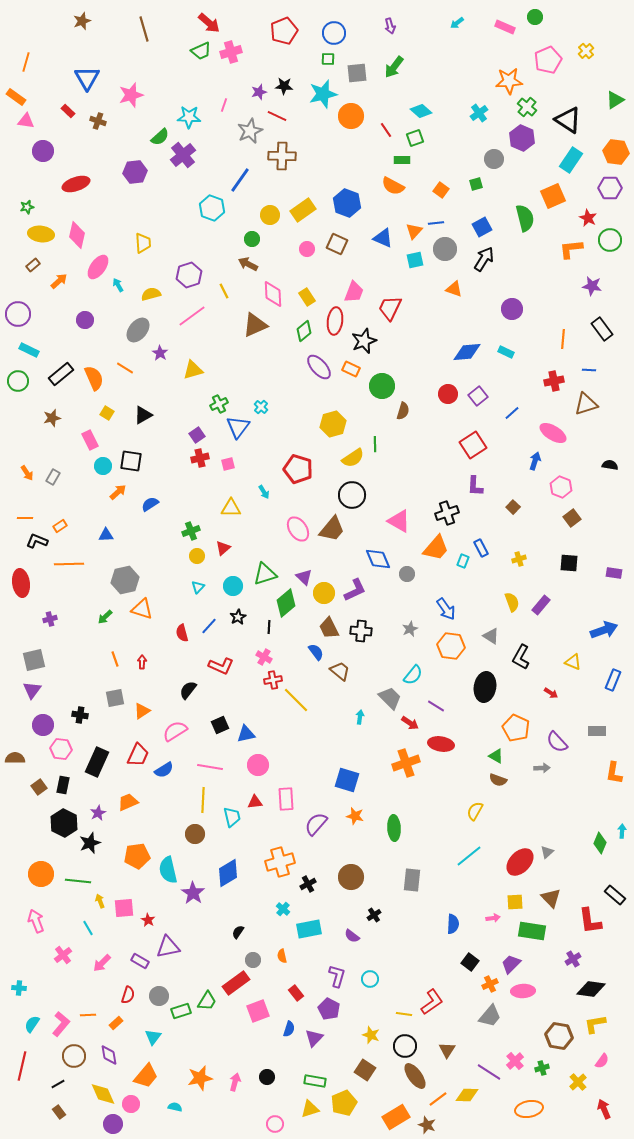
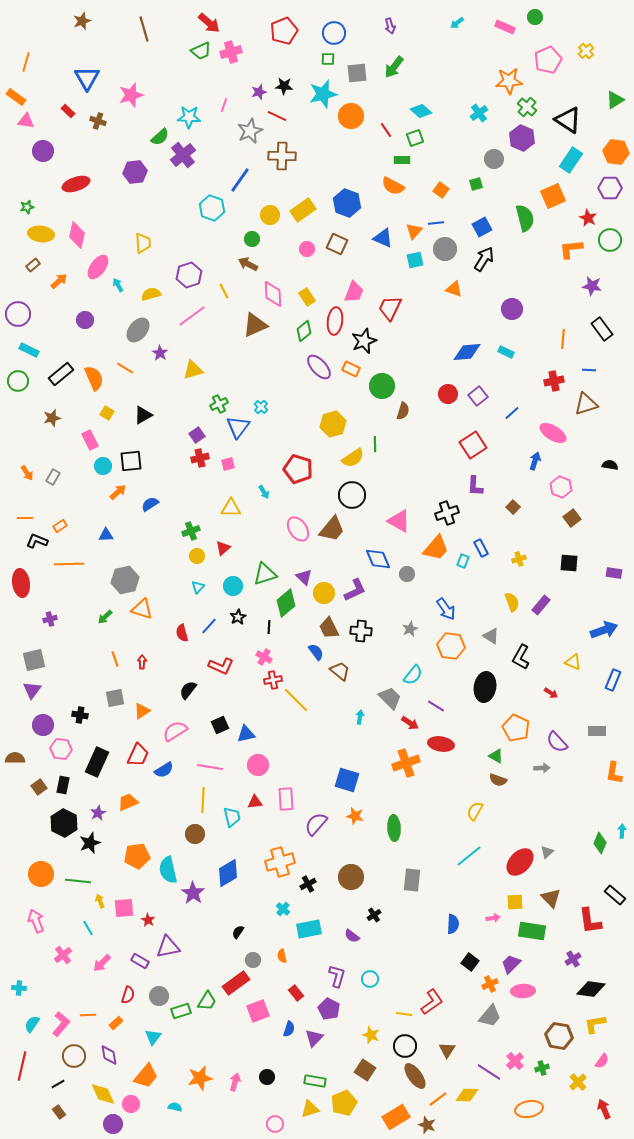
black square at (131, 461): rotated 15 degrees counterclockwise
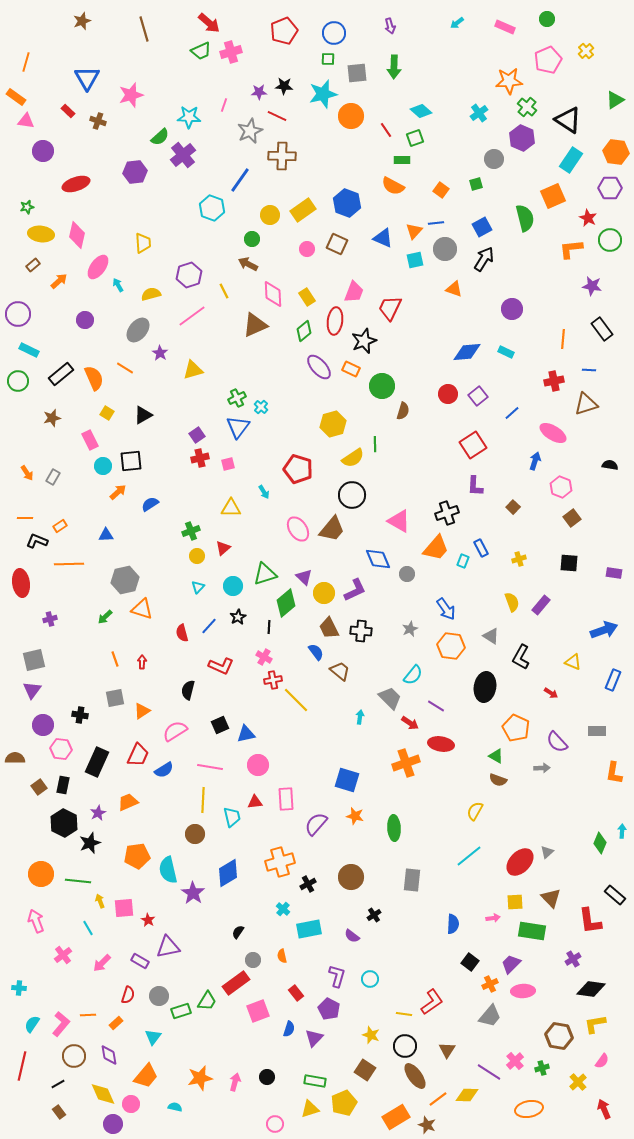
green circle at (535, 17): moved 12 px right, 2 px down
green arrow at (394, 67): rotated 35 degrees counterclockwise
purple star at (259, 92): rotated 14 degrees clockwise
green cross at (219, 404): moved 18 px right, 6 px up
black semicircle at (188, 690): rotated 24 degrees counterclockwise
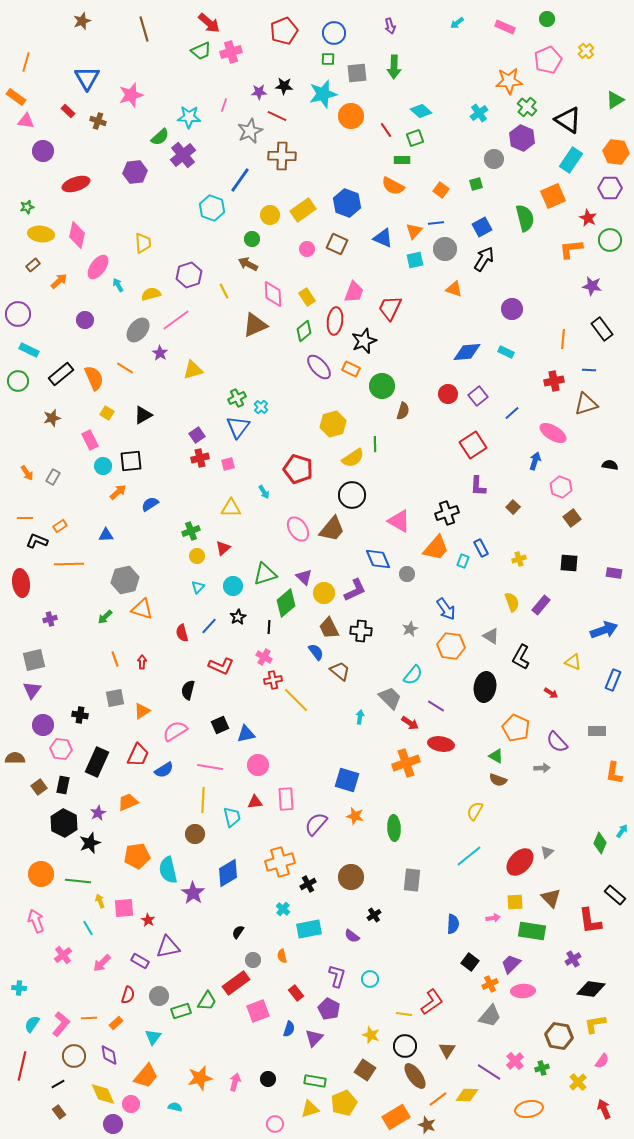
pink line at (192, 316): moved 16 px left, 4 px down
purple L-shape at (475, 486): moved 3 px right
cyan arrow at (622, 831): rotated 32 degrees clockwise
orange line at (88, 1015): moved 1 px right, 3 px down
black circle at (267, 1077): moved 1 px right, 2 px down
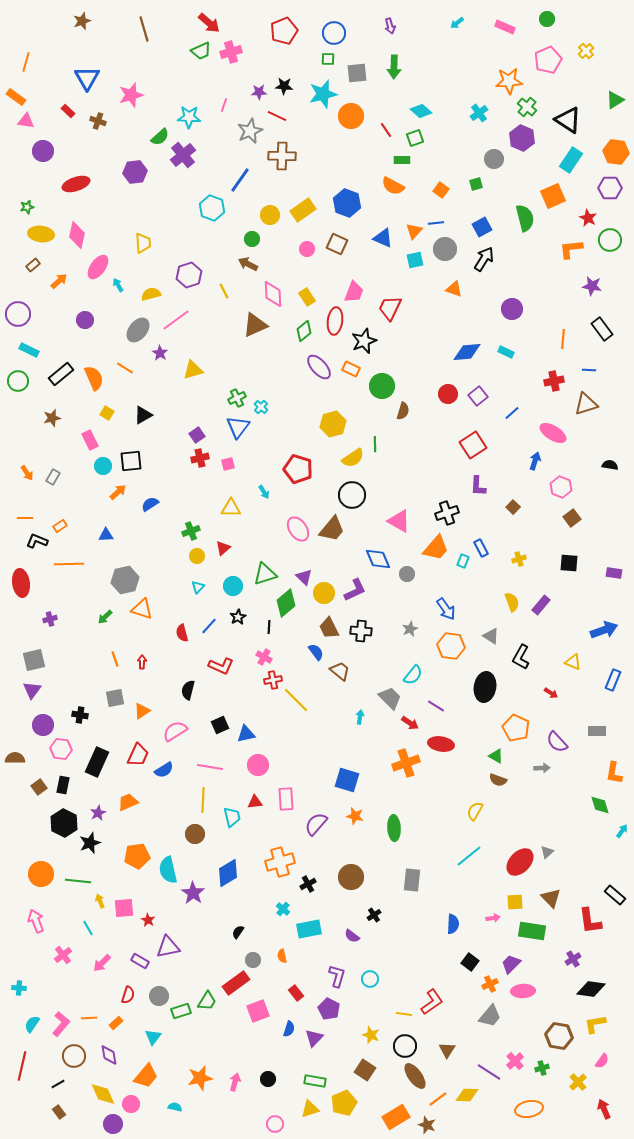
green diamond at (600, 843): moved 38 px up; rotated 40 degrees counterclockwise
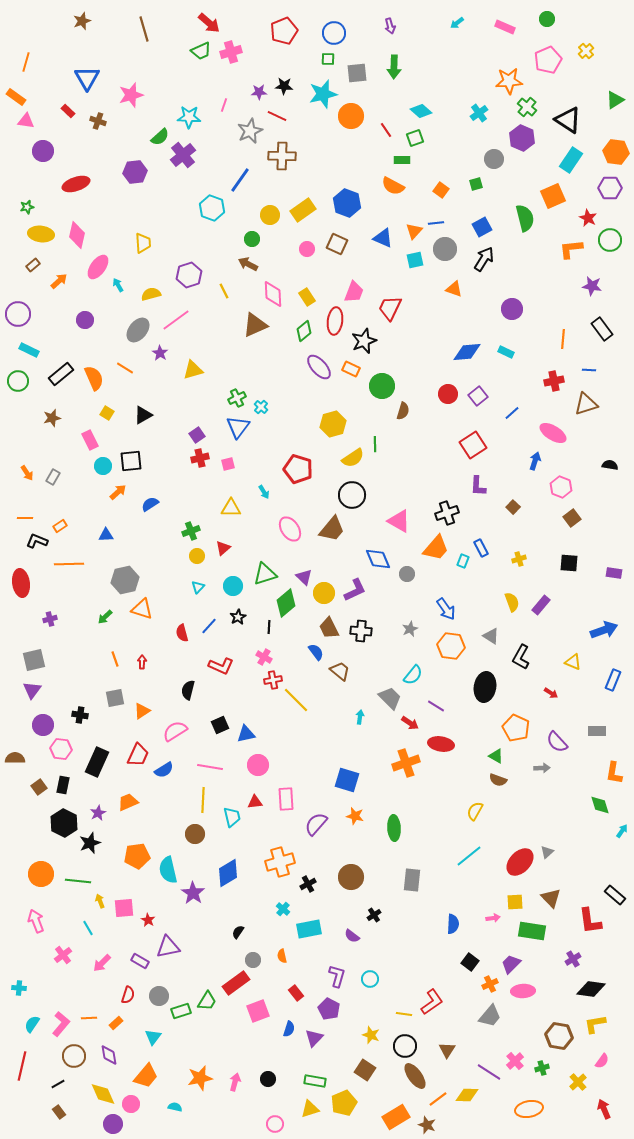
pink ellipse at (298, 529): moved 8 px left
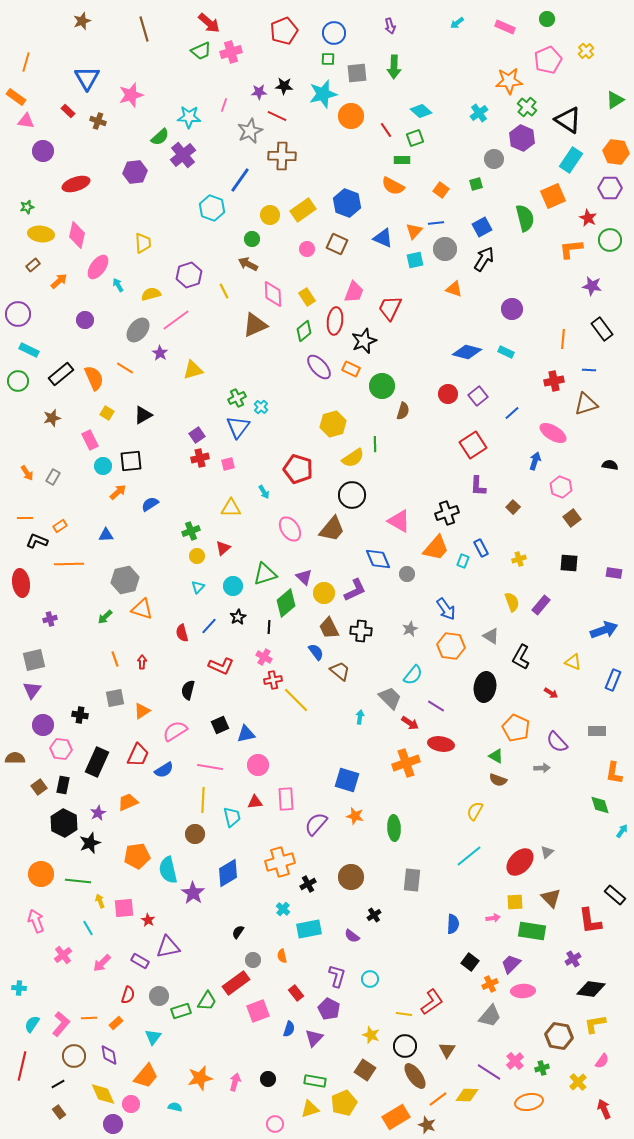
blue diamond at (467, 352): rotated 20 degrees clockwise
orange ellipse at (529, 1109): moved 7 px up
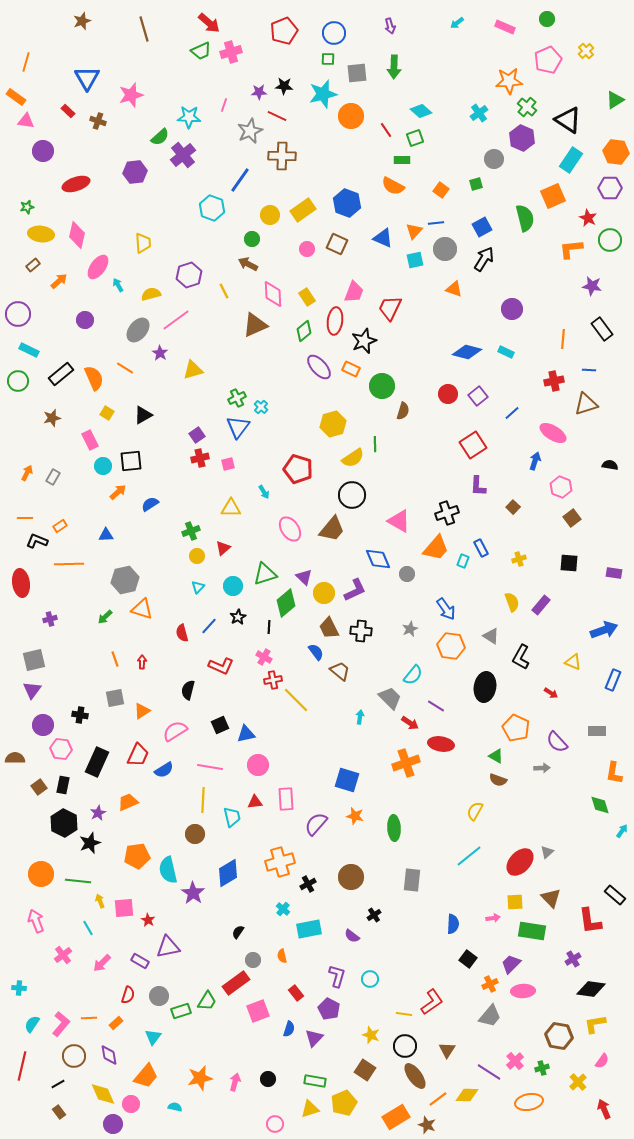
orange arrow at (27, 473): rotated 119 degrees counterclockwise
black square at (470, 962): moved 2 px left, 3 px up
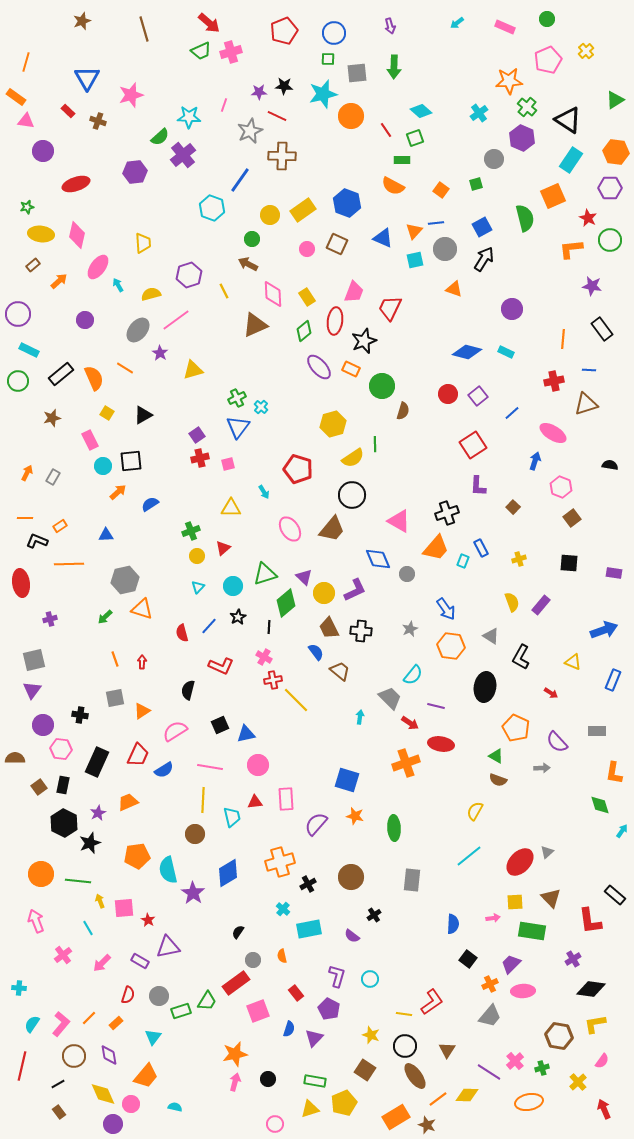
purple line at (436, 706): rotated 18 degrees counterclockwise
orange line at (89, 1018): rotated 42 degrees counterclockwise
orange star at (200, 1078): moved 35 px right, 24 px up
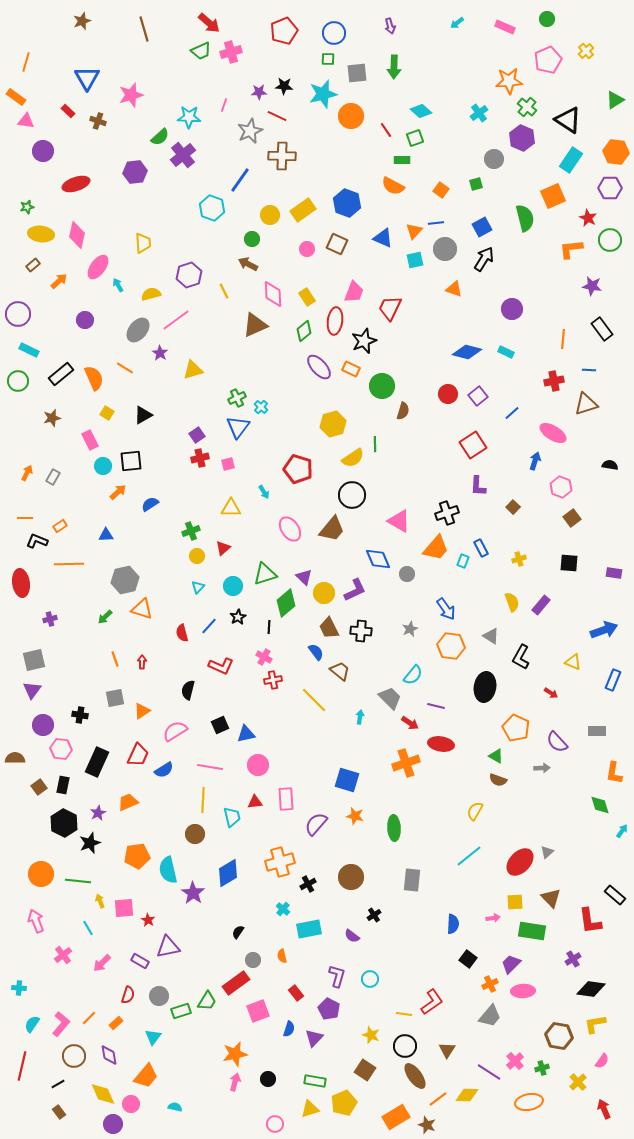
yellow line at (296, 700): moved 18 px right
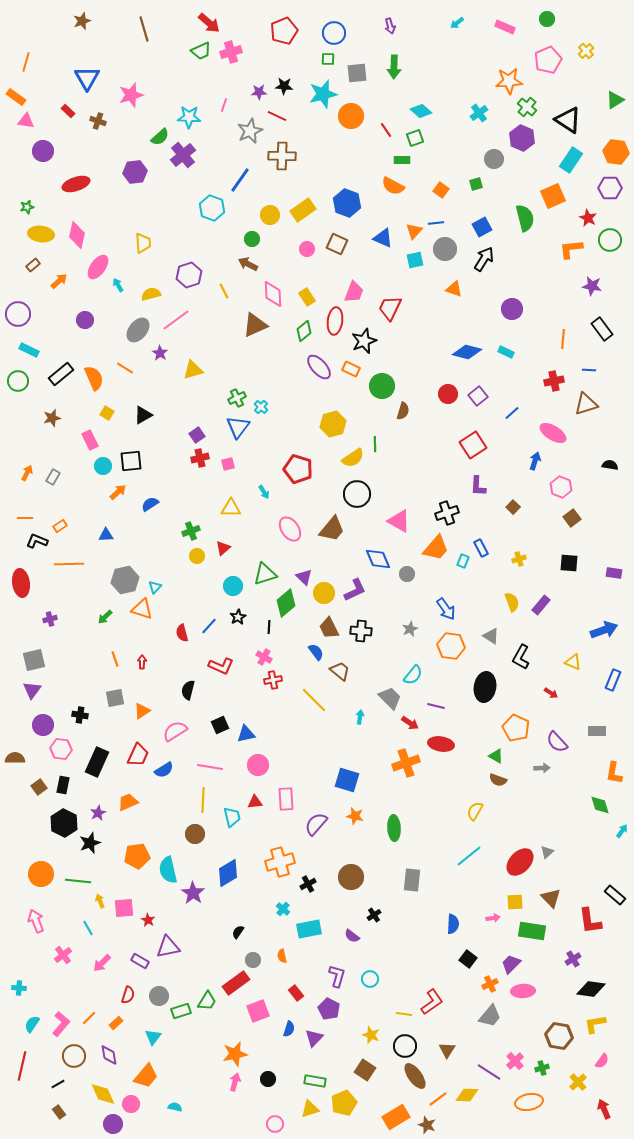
black circle at (352, 495): moved 5 px right, 1 px up
cyan triangle at (198, 587): moved 43 px left
